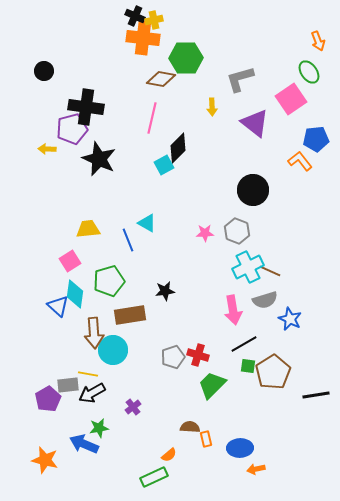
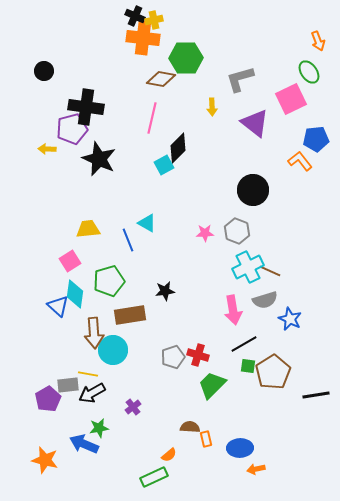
pink square at (291, 99): rotated 8 degrees clockwise
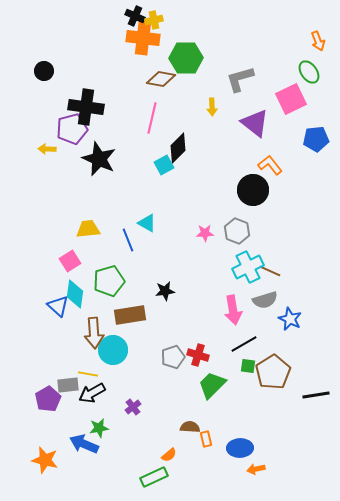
orange L-shape at (300, 161): moved 30 px left, 4 px down
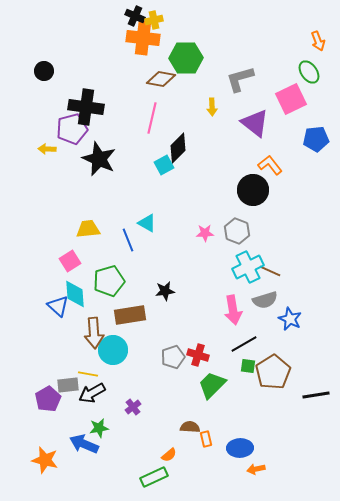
cyan diamond at (75, 294): rotated 12 degrees counterclockwise
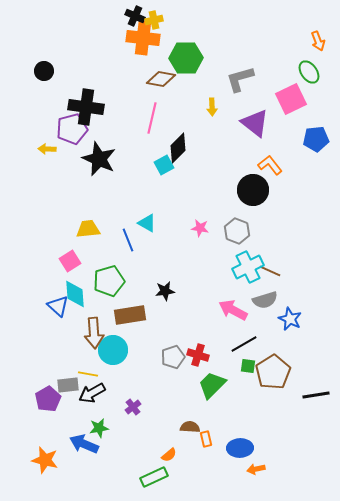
pink star at (205, 233): moved 5 px left, 5 px up; rotated 12 degrees clockwise
pink arrow at (233, 310): rotated 128 degrees clockwise
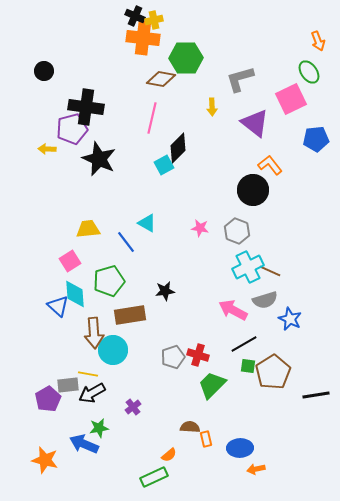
blue line at (128, 240): moved 2 px left, 2 px down; rotated 15 degrees counterclockwise
